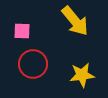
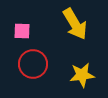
yellow arrow: moved 3 px down; rotated 8 degrees clockwise
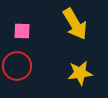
red circle: moved 16 px left, 2 px down
yellow star: moved 2 px left, 2 px up
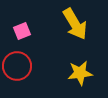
pink square: rotated 24 degrees counterclockwise
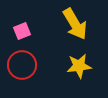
red circle: moved 5 px right, 1 px up
yellow star: moved 1 px left, 7 px up
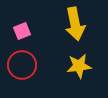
yellow arrow: rotated 20 degrees clockwise
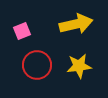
yellow arrow: moved 1 px right; rotated 92 degrees counterclockwise
red circle: moved 15 px right
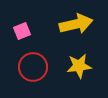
red circle: moved 4 px left, 2 px down
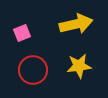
pink square: moved 2 px down
red circle: moved 3 px down
